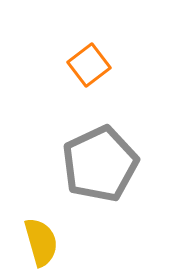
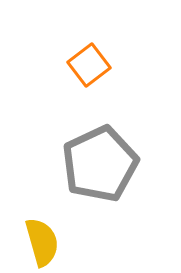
yellow semicircle: moved 1 px right
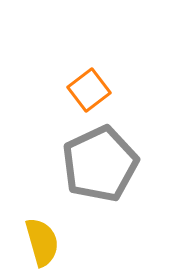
orange square: moved 25 px down
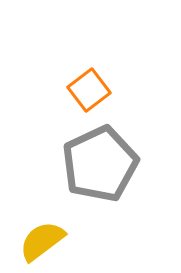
yellow semicircle: moved 1 px up; rotated 111 degrees counterclockwise
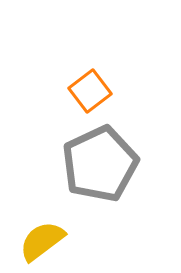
orange square: moved 1 px right, 1 px down
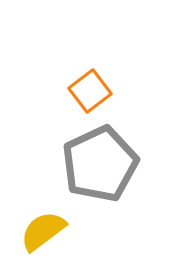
yellow semicircle: moved 1 px right, 10 px up
